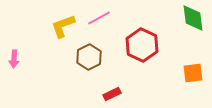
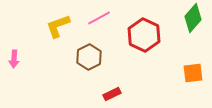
green diamond: rotated 48 degrees clockwise
yellow L-shape: moved 5 px left
red hexagon: moved 2 px right, 10 px up
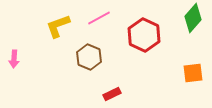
brown hexagon: rotated 10 degrees counterclockwise
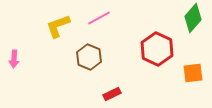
red hexagon: moved 13 px right, 14 px down
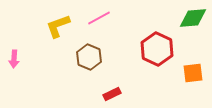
green diamond: rotated 44 degrees clockwise
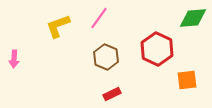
pink line: rotated 25 degrees counterclockwise
brown hexagon: moved 17 px right
orange square: moved 6 px left, 7 px down
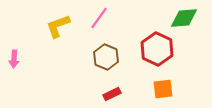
green diamond: moved 9 px left
orange square: moved 24 px left, 9 px down
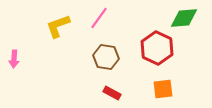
red hexagon: moved 1 px up
brown hexagon: rotated 15 degrees counterclockwise
red rectangle: moved 1 px up; rotated 54 degrees clockwise
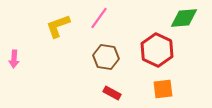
red hexagon: moved 2 px down
